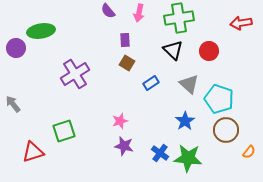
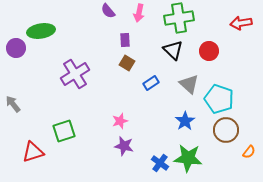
blue cross: moved 10 px down
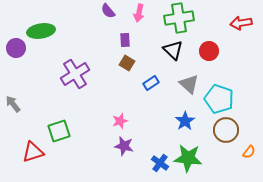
green square: moved 5 px left
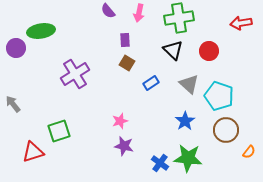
cyan pentagon: moved 3 px up
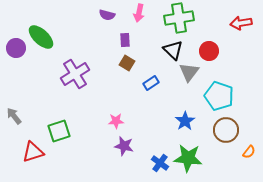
purple semicircle: moved 1 px left, 4 px down; rotated 35 degrees counterclockwise
green ellipse: moved 6 px down; rotated 52 degrees clockwise
gray triangle: moved 12 px up; rotated 25 degrees clockwise
gray arrow: moved 1 px right, 12 px down
pink star: moved 4 px left; rotated 14 degrees clockwise
